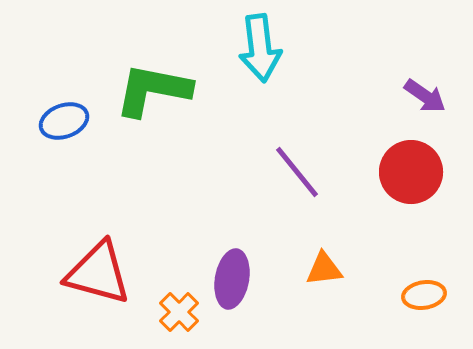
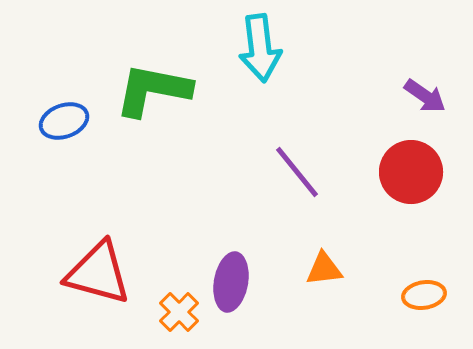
purple ellipse: moved 1 px left, 3 px down
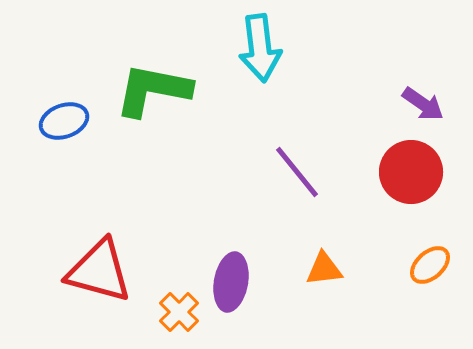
purple arrow: moved 2 px left, 8 px down
red triangle: moved 1 px right, 2 px up
orange ellipse: moved 6 px right, 30 px up; rotated 33 degrees counterclockwise
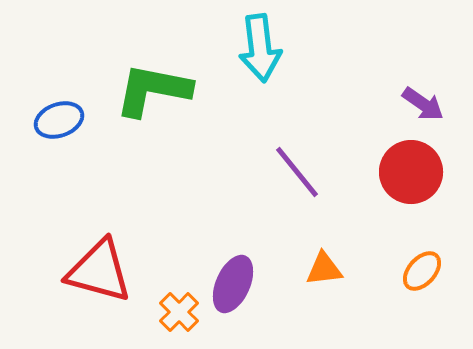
blue ellipse: moved 5 px left, 1 px up
orange ellipse: moved 8 px left, 6 px down; rotated 6 degrees counterclockwise
purple ellipse: moved 2 px right, 2 px down; rotated 14 degrees clockwise
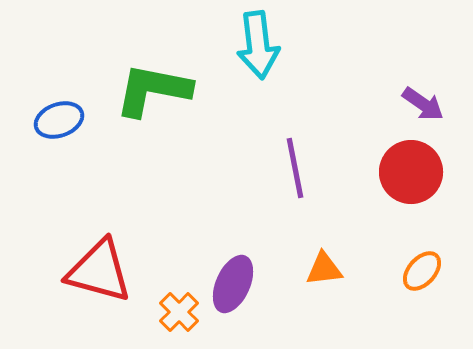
cyan arrow: moved 2 px left, 3 px up
purple line: moved 2 px left, 4 px up; rotated 28 degrees clockwise
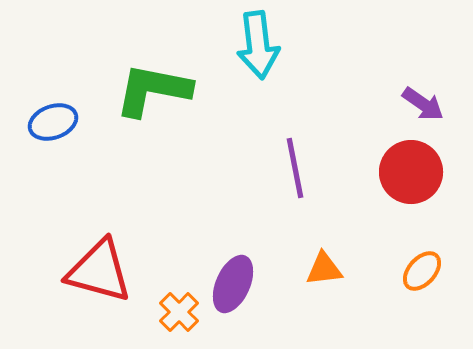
blue ellipse: moved 6 px left, 2 px down
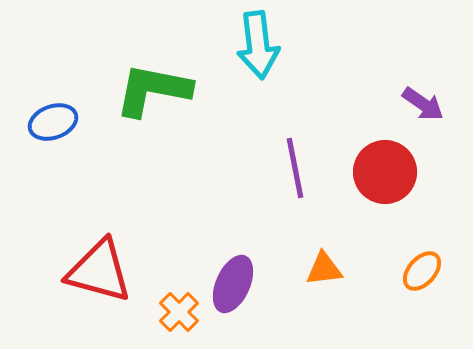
red circle: moved 26 px left
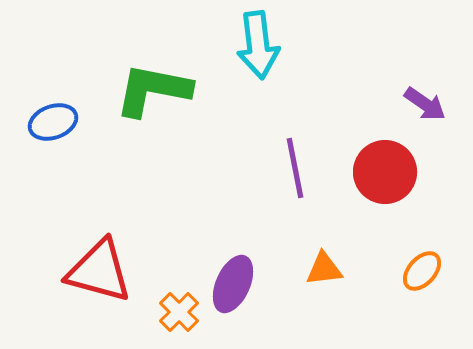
purple arrow: moved 2 px right
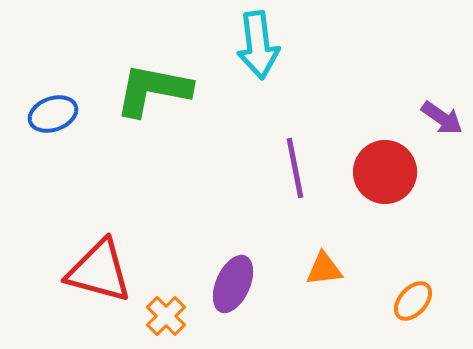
purple arrow: moved 17 px right, 14 px down
blue ellipse: moved 8 px up
orange ellipse: moved 9 px left, 30 px down
orange cross: moved 13 px left, 4 px down
